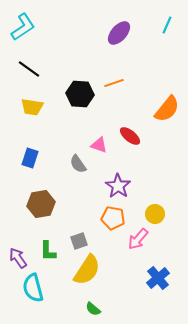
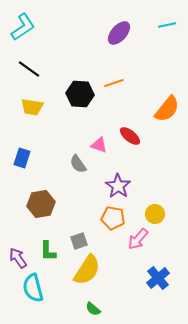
cyan line: rotated 54 degrees clockwise
blue rectangle: moved 8 px left
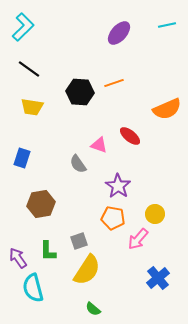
cyan L-shape: rotated 12 degrees counterclockwise
black hexagon: moved 2 px up
orange semicircle: rotated 28 degrees clockwise
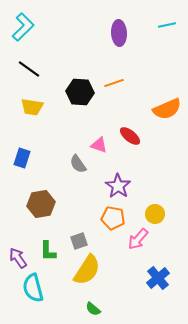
purple ellipse: rotated 45 degrees counterclockwise
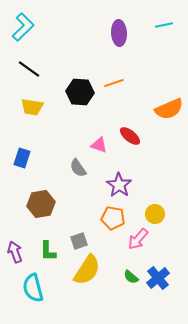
cyan line: moved 3 px left
orange semicircle: moved 2 px right
gray semicircle: moved 4 px down
purple star: moved 1 px right, 1 px up
purple arrow: moved 3 px left, 6 px up; rotated 15 degrees clockwise
green semicircle: moved 38 px right, 32 px up
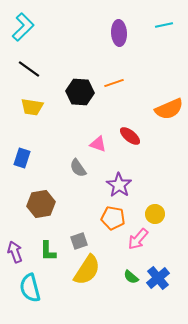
pink triangle: moved 1 px left, 1 px up
cyan semicircle: moved 3 px left
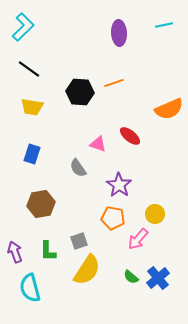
blue rectangle: moved 10 px right, 4 px up
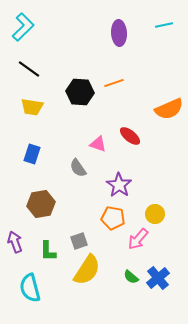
purple arrow: moved 10 px up
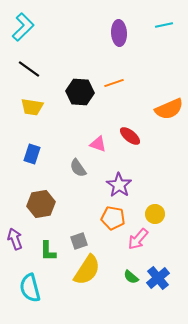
purple arrow: moved 3 px up
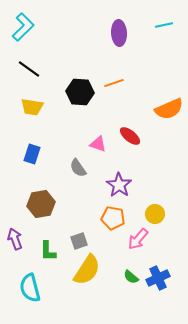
blue cross: rotated 15 degrees clockwise
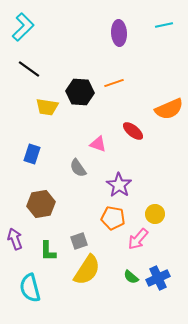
yellow trapezoid: moved 15 px right
red ellipse: moved 3 px right, 5 px up
